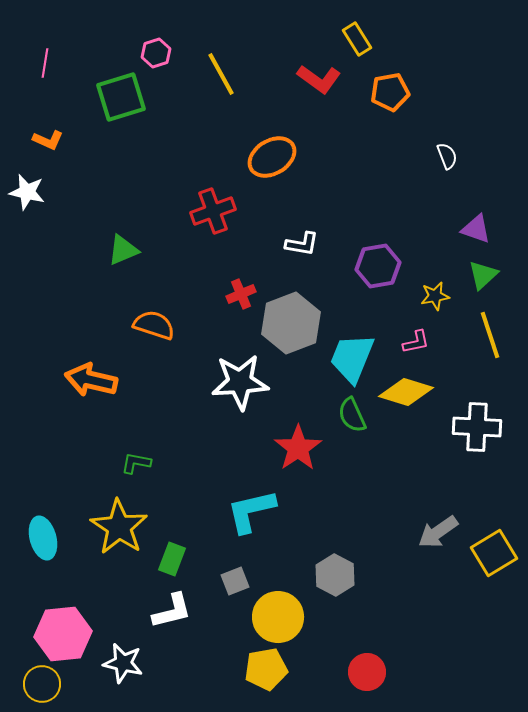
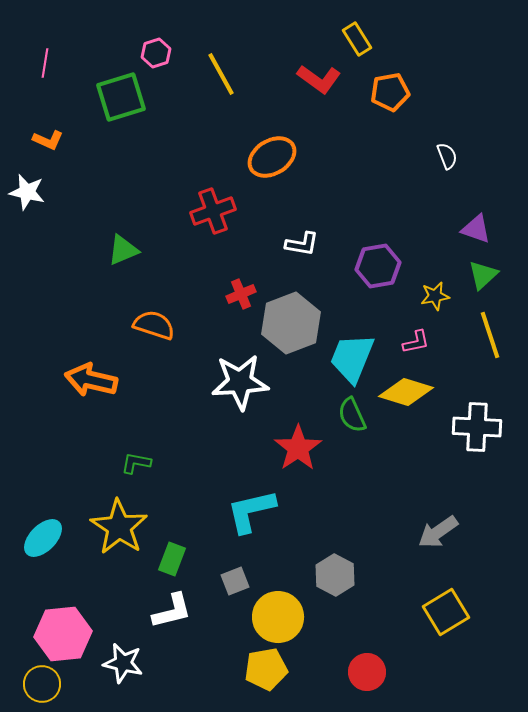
cyan ellipse at (43, 538): rotated 60 degrees clockwise
yellow square at (494, 553): moved 48 px left, 59 px down
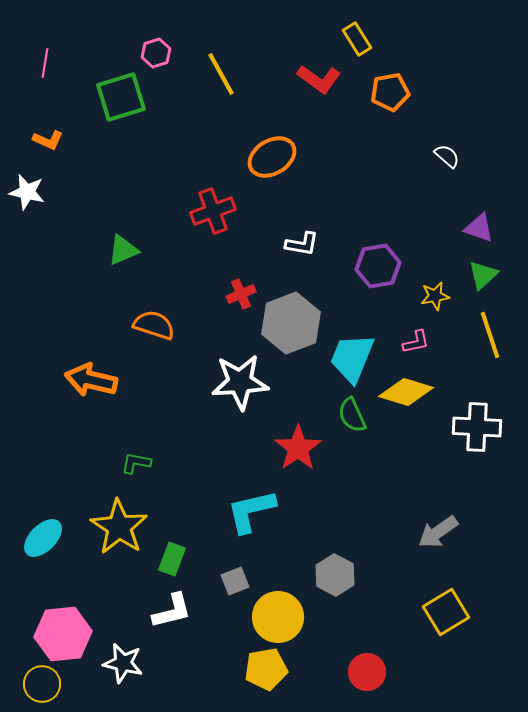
white semicircle at (447, 156): rotated 28 degrees counterclockwise
purple triangle at (476, 229): moved 3 px right, 1 px up
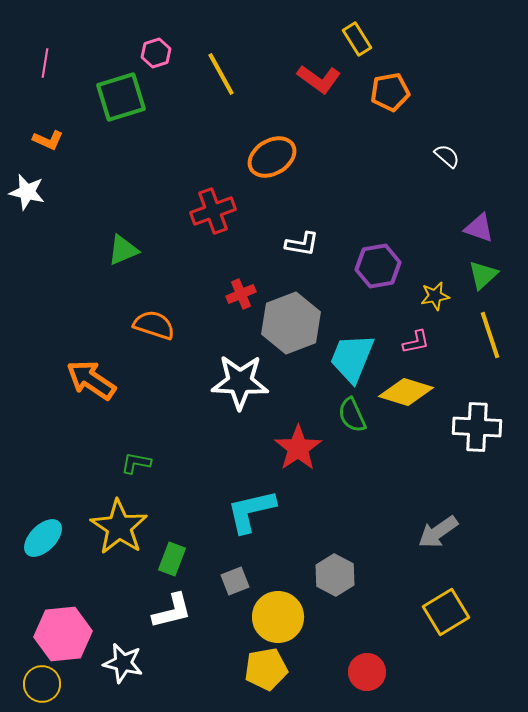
orange arrow at (91, 380): rotated 21 degrees clockwise
white star at (240, 382): rotated 6 degrees clockwise
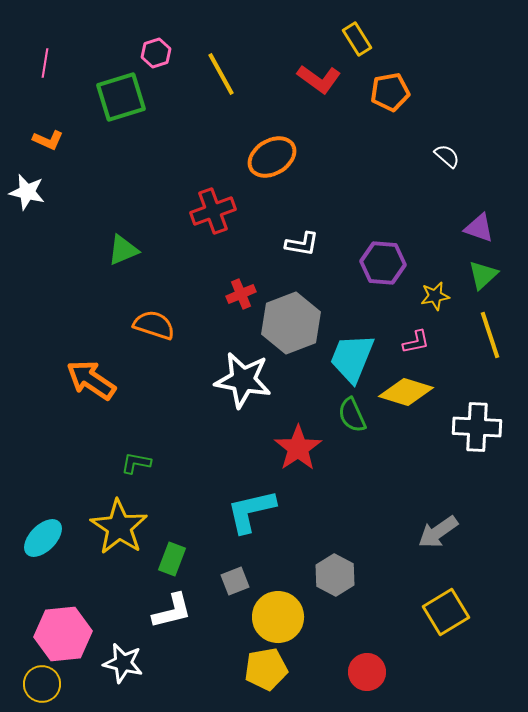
purple hexagon at (378, 266): moved 5 px right, 3 px up; rotated 15 degrees clockwise
white star at (240, 382): moved 3 px right, 2 px up; rotated 8 degrees clockwise
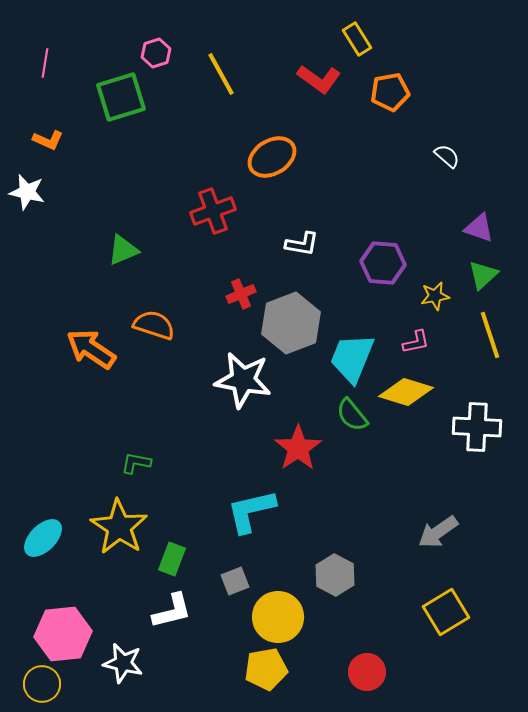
orange arrow at (91, 380): moved 31 px up
green semicircle at (352, 415): rotated 15 degrees counterclockwise
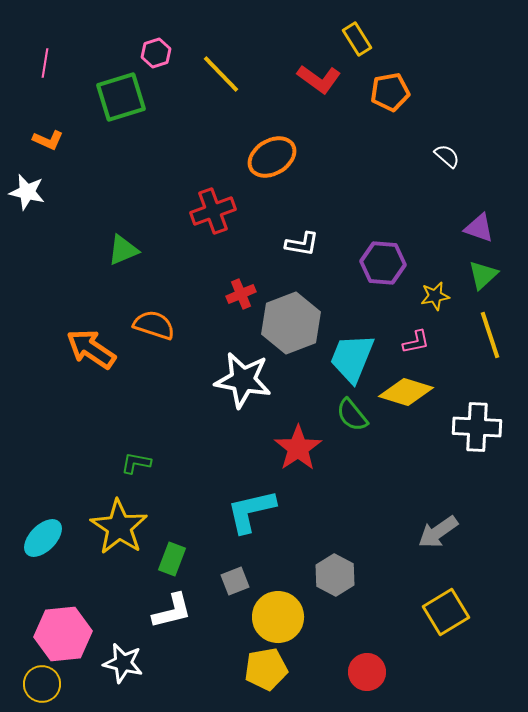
yellow line at (221, 74): rotated 15 degrees counterclockwise
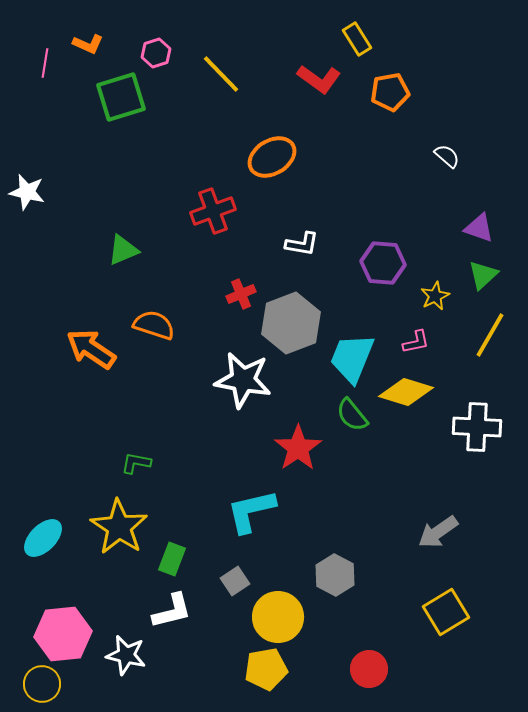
orange L-shape at (48, 140): moved 40 px right, 96 px up
yellow star at (435, 296): rotated 16 degrees counterclockwise
yellow line at (490, 335): rotated 48 degrees clockwise
gray square at (235, 581): rotated 12 degrees counterclockwise
white star at (123, 663): moved 3 px right, 8 px up
red circle at (367, 672): moved 2 px right, 3 px up
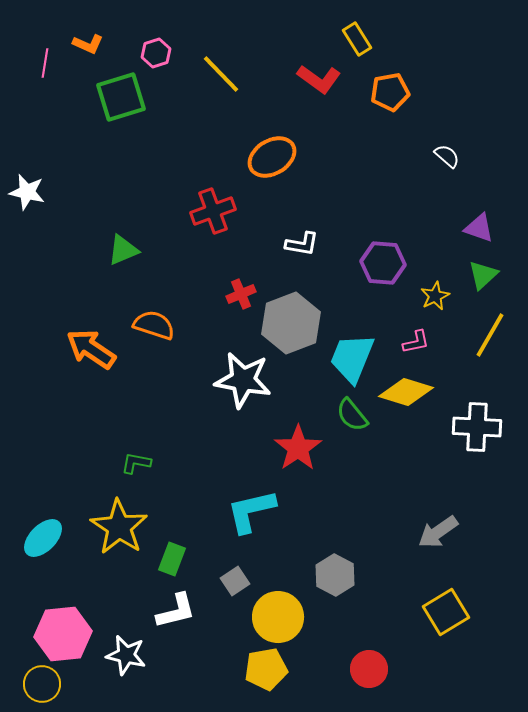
white L-shape at (172, 611): moved 4 px right
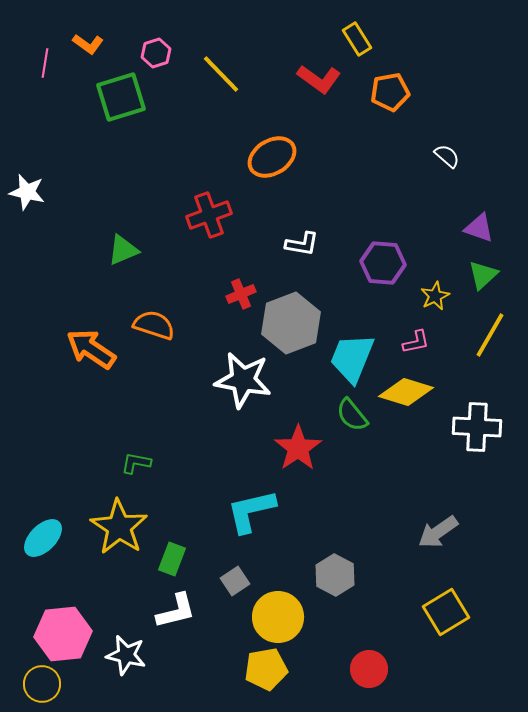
orange L-shape at (88, 44): rotated 12 degrees clockwise
red cross at (213, 211): moved 4 px left, 4 px down
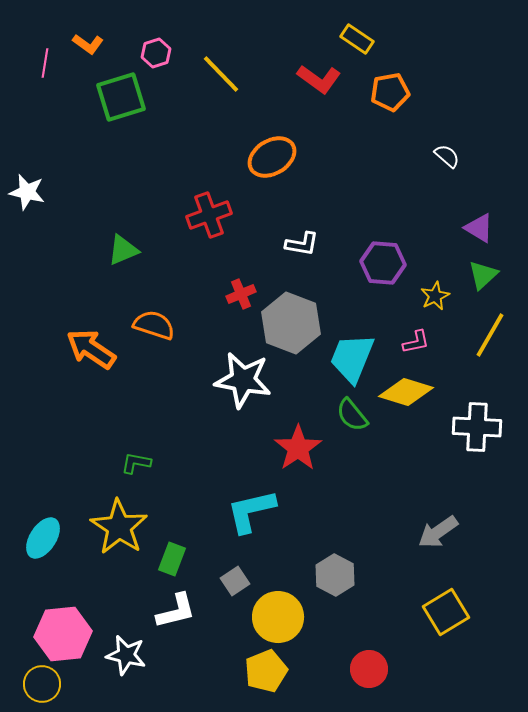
yellow rectangle at (357, 39): rotated 24 degrees counterclockwise
purple triangle at (479, 228): rotated 12 degrees clockwise
gray hexagon at (291, 323): rotated 18 degrees counterclockwise
cyan ellipse at (43, 538): rotated 12 degrees counterclockwise
yellow pentagon at (266, 669): moved 2 px down; rotated 12 degrees counterclockwise
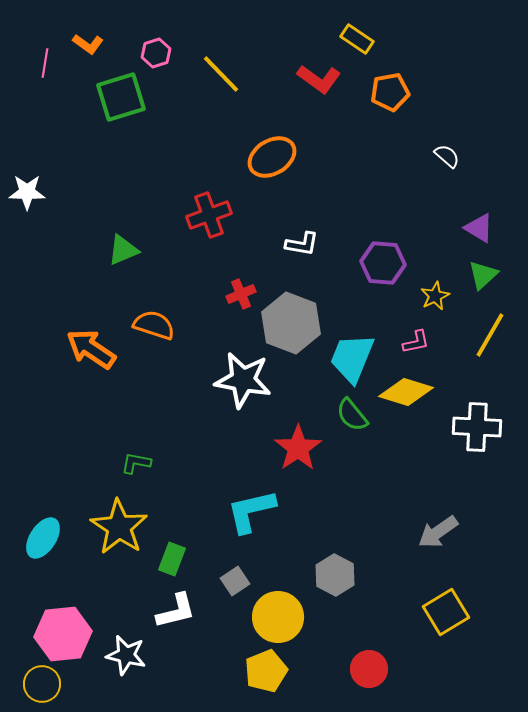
white star at (27, 192): rotated 12 degrees counterclockwise
